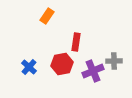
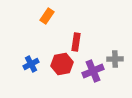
gray cross: moved 1 px right, 2 px up
blue cross: moved 2 px right, 3 px up; rotated 21 degrees clockwise
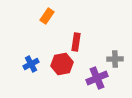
purple cross: moved 4 px right, 7 px down
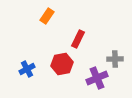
red rectangle: moved 2 px right, 3 px up; rotated 18 degrees clockwise
blue cross: moved 4 px left, 5 px down
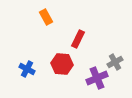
orange rectangle: moved 1 px left, 1 px down; rotated 63 degrees counterclockwise
gray cross: moved 3 px down; rotated 28 degrees counterclockwise
red hexagon: rotated 15 degrees clockwise
blue cross: rotated 35 degrees counterclockwise
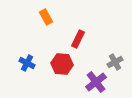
blue cross: moved 6 px up
purple cross: moved 1 px left, 4 px down; rotated 15 degrees counterclockwise
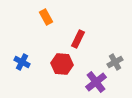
blue cross: moved 5 px left, 1 px up
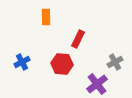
orange rectangle: rotated 28 degrees clockwise
blue cross: rotated 35 degrees clockwise
purple cross: moved 1 px right, 2 px down
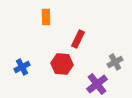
blue cross: moved 5 px down
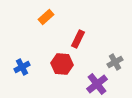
orange rectangle: rotated 49 degrees clockwise
